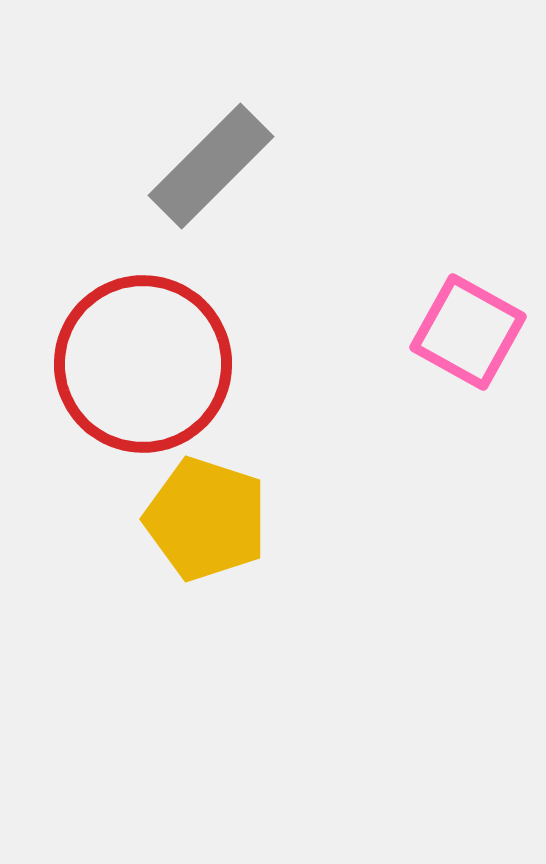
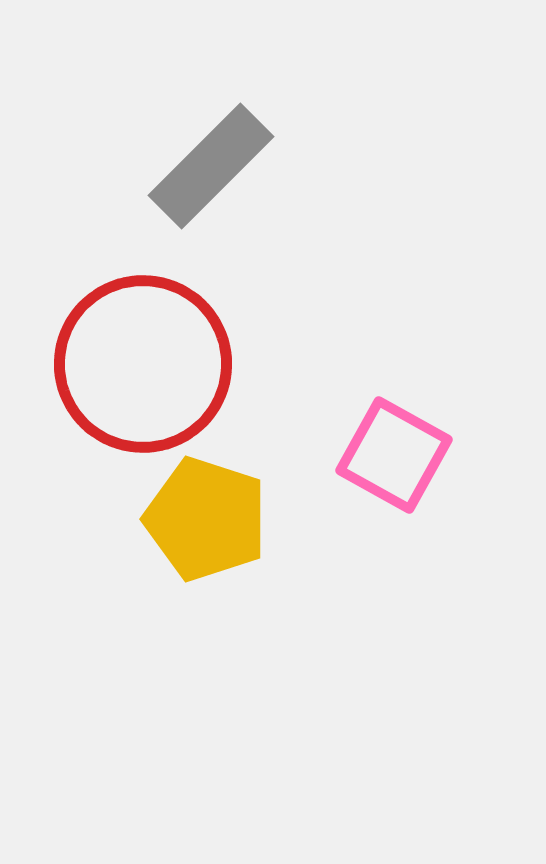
pink square: moved 74 px left, 123 px down
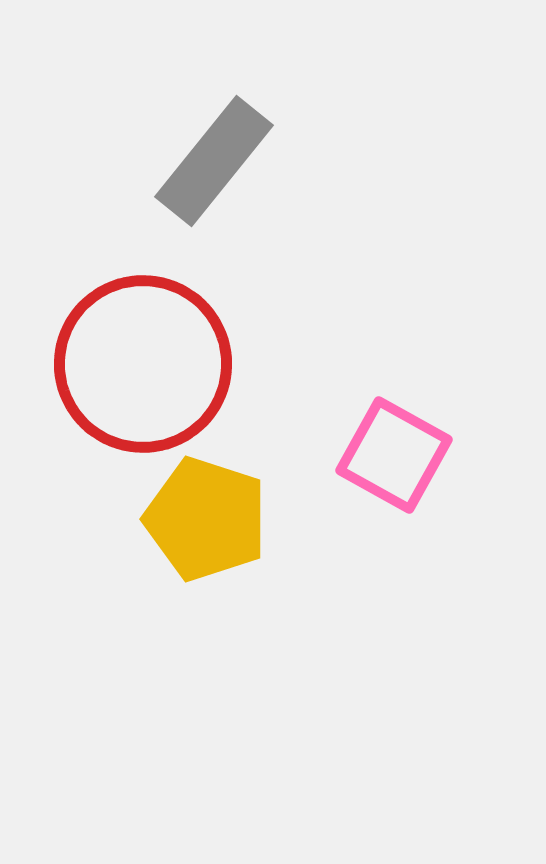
gray rectangle: moved 3 px right, 5 px up; rotated 6 degrees counterclockwise
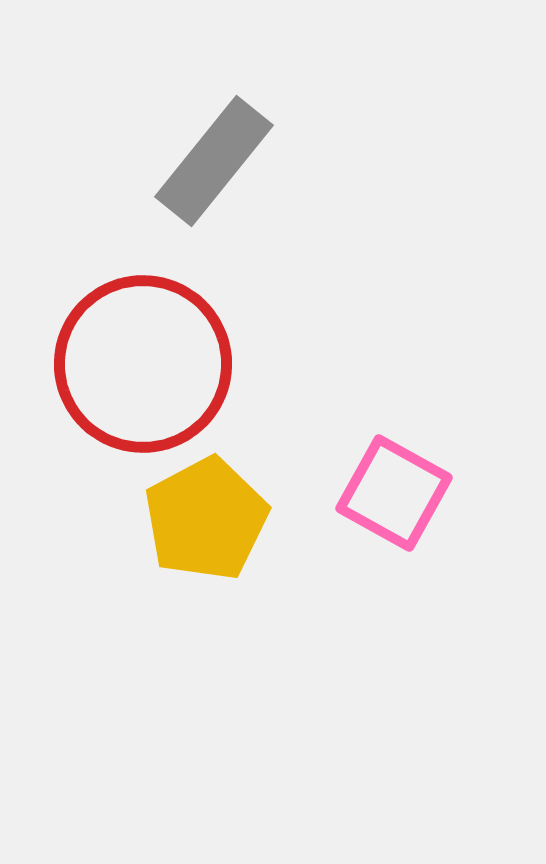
pink square: moved 38 px down
yellow pentagon: rotated 26 degrees clockwise
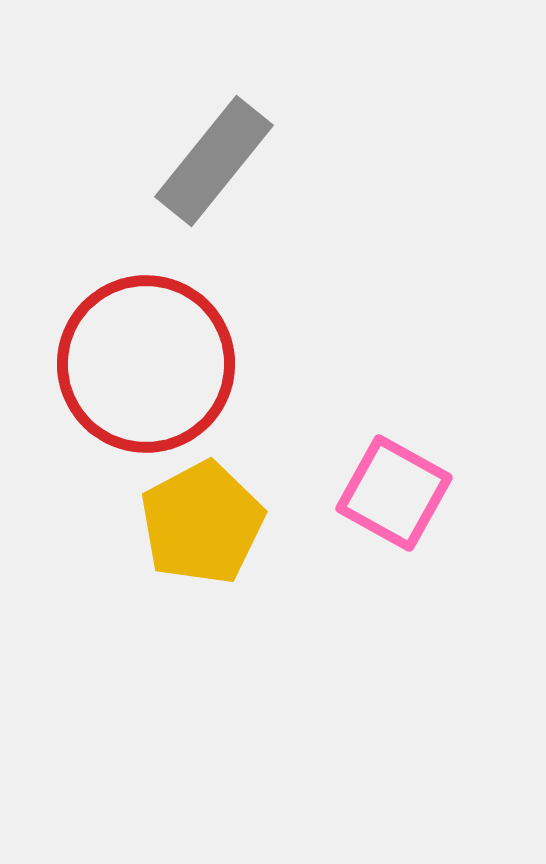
red circle: moved 3 px right
yellow pentagon: moved 4 px left, 4 px down
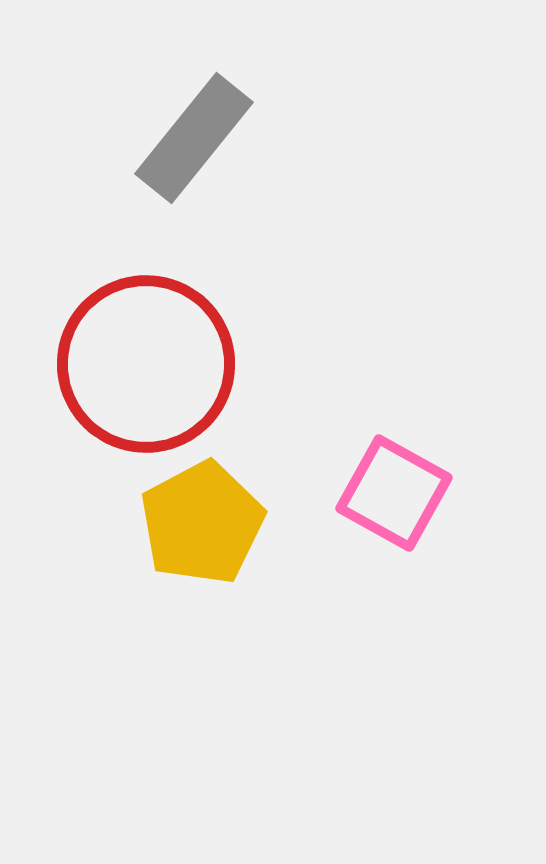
gray rectangle: moved 20 px left, 23 px up
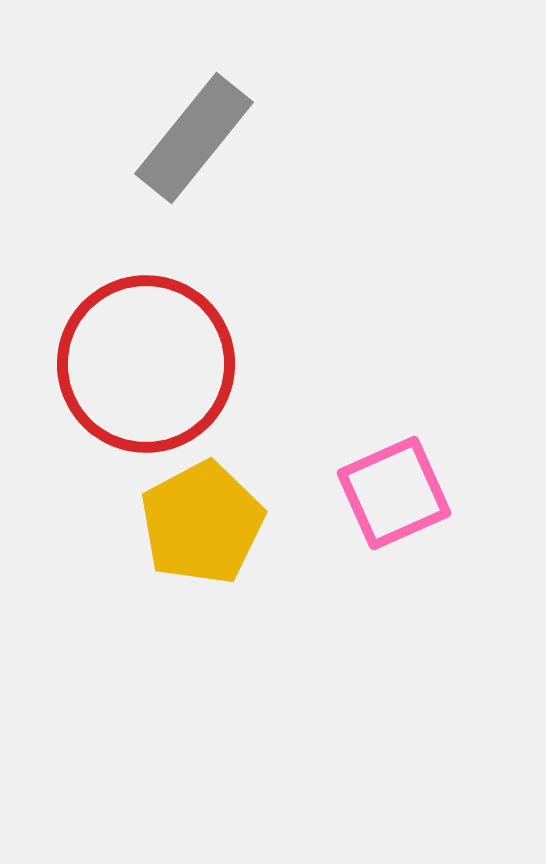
pink square: rotated 37 degrees clockwise
